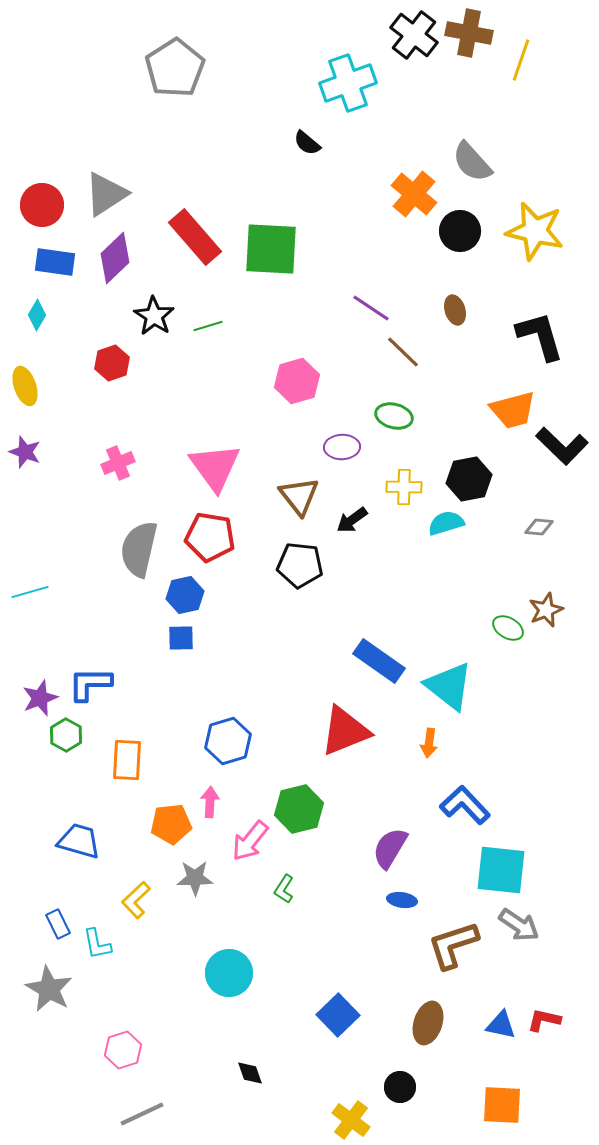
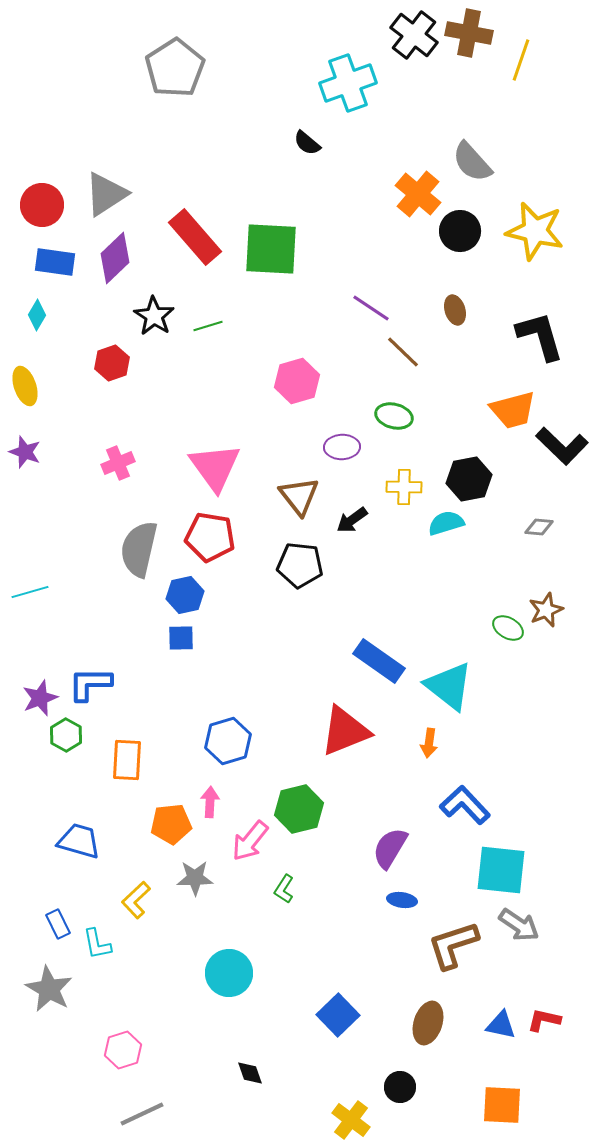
orange cross at (414, 194): moved 4 px right
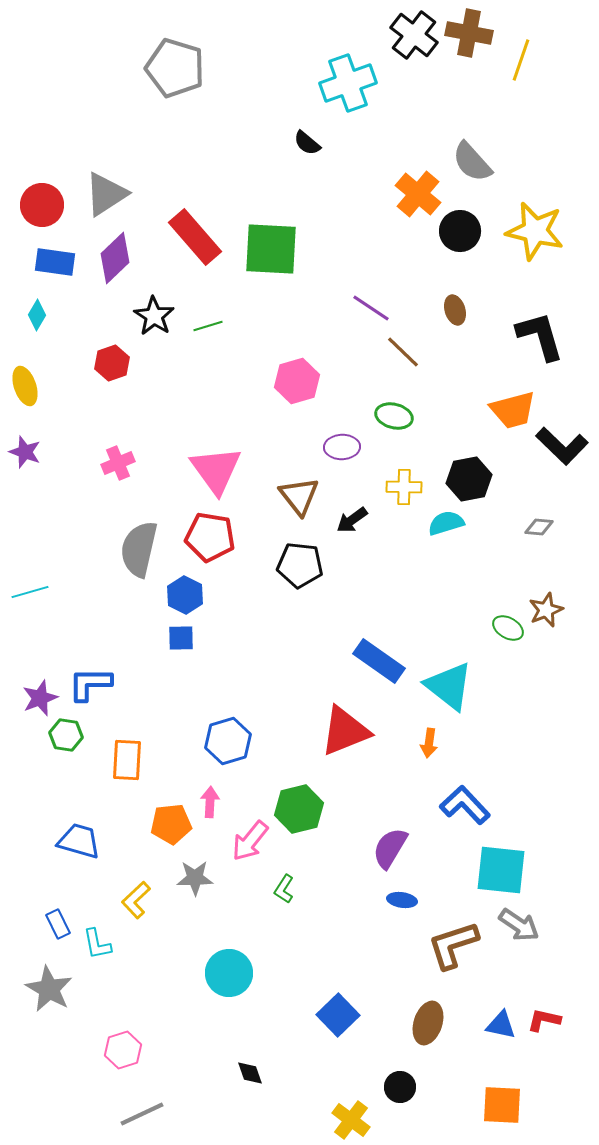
gray pentagon at (175, 68): rotated 22 degrees counterclockwise
pink triangle at (215, 467): moved 1 px right, 3 px down
blue hexagon at (185, 595): rotated 21 degrees counterclockwise
green hexagon at (66, 735): rotated 20 degrees counterclockwise
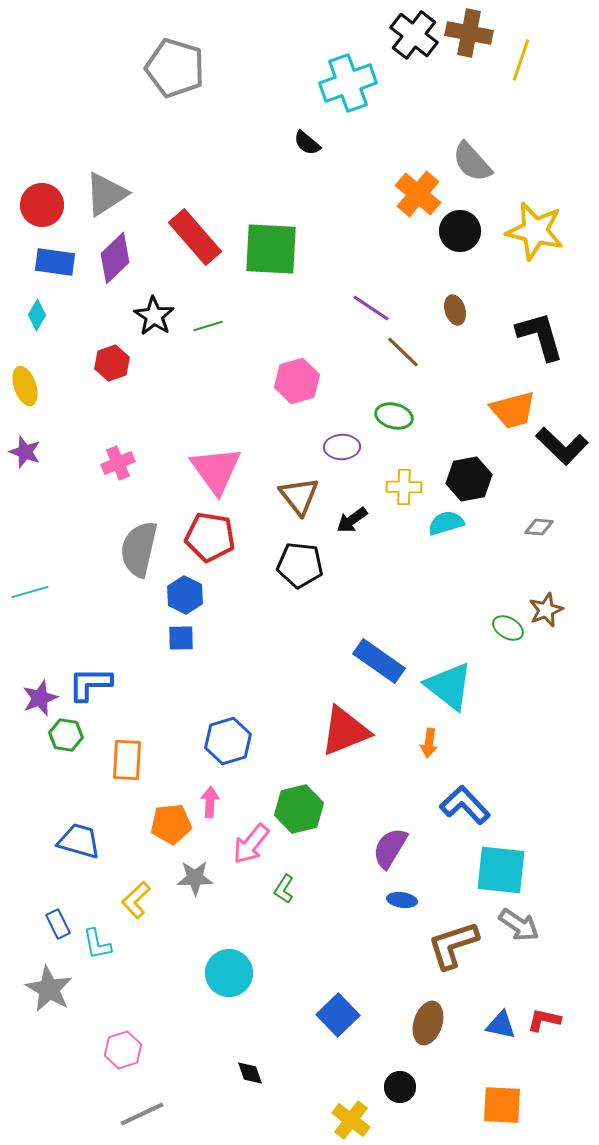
pink arrow at (250, 841): moved 1 px right, 3 px down
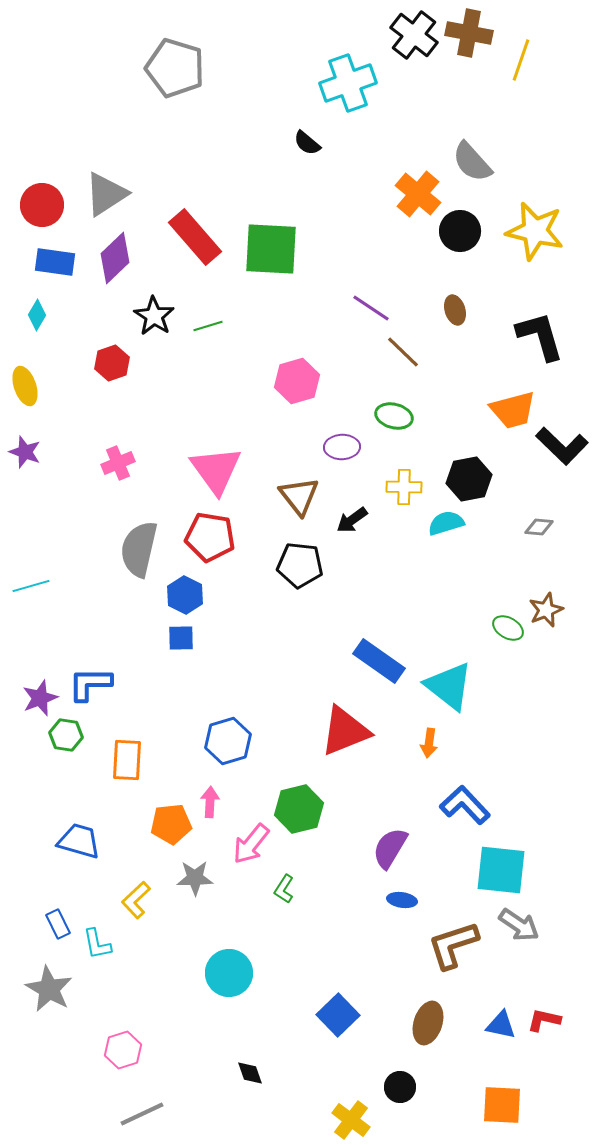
cyan line at (30, 592): moved 1 px right, 6 px up
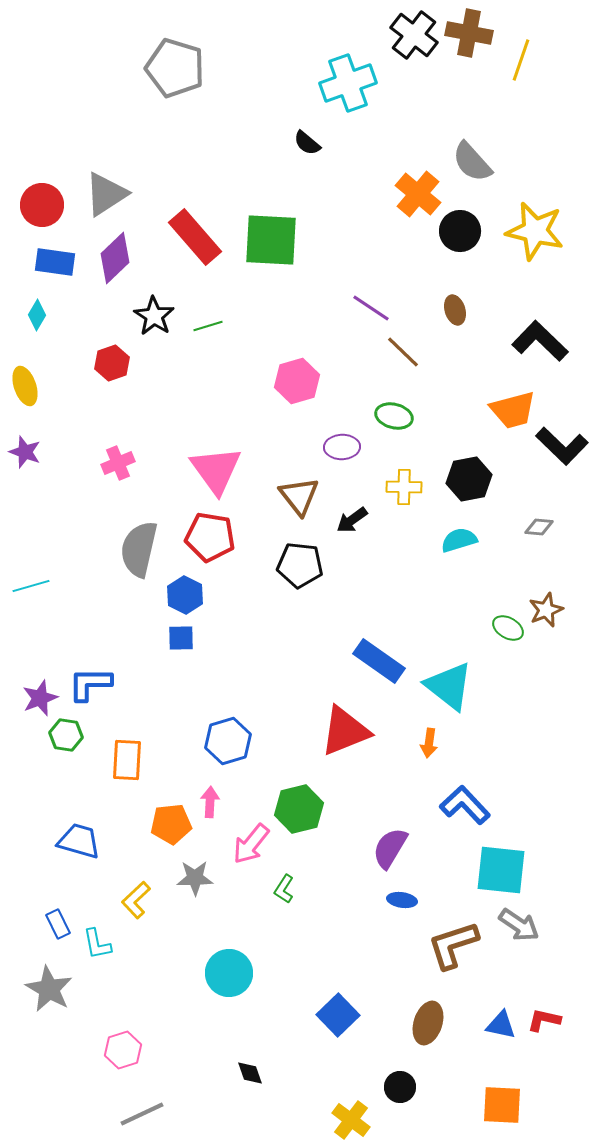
green square at (271, 249): moved 9 px up
black L-shape at (540, 336): moved 5 px down; rotated 30 degrees counterclockwise
cyan semicircle at (446, 523): moved 13 px right, 17 px down
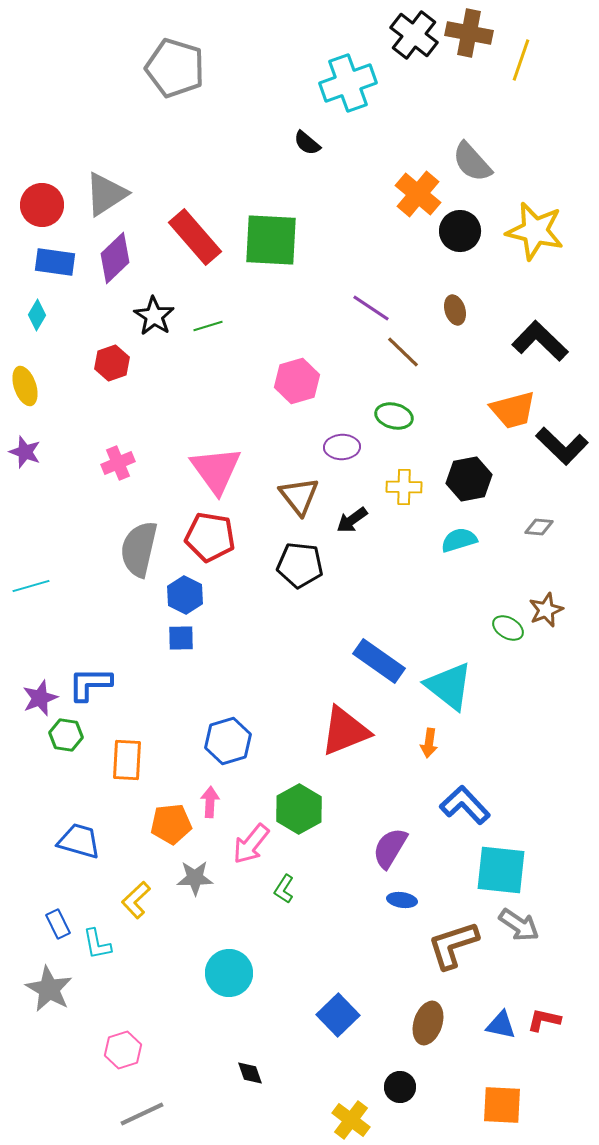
green hexagon at (299, 809): rotated 15 degrees counterclockwise
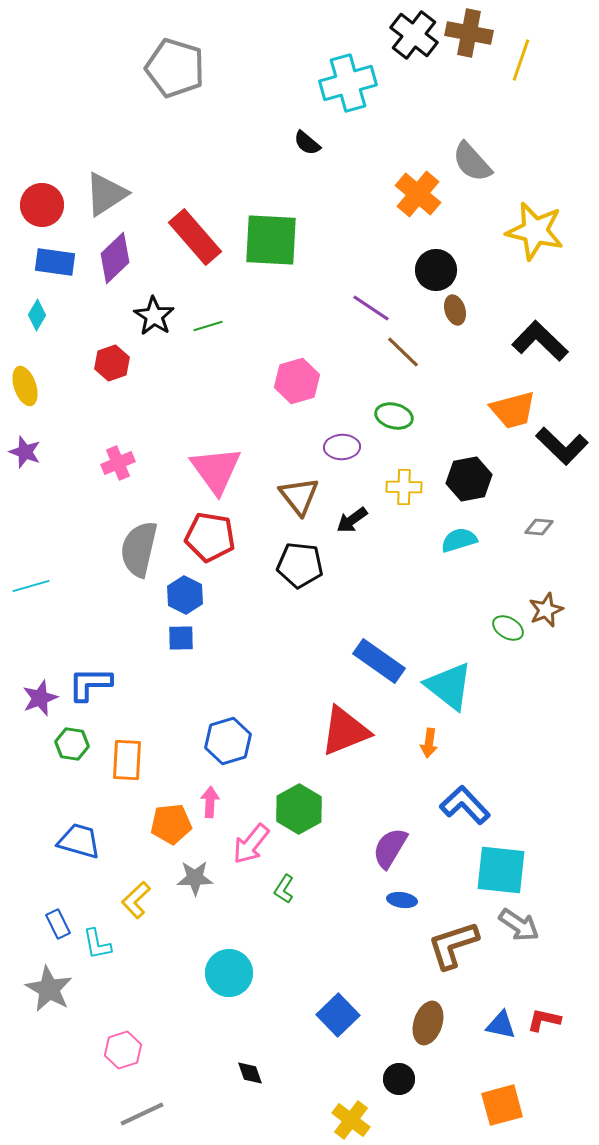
cyan cross at (348, 83): rotated 4 degrees clockwise
black circle at (460, 231): moved 24 px left, 39 px down
green hexagon at (66, 735): moved 6 px right, 9 px down
black circle at (400, 1087): moved 1 px left, 8 px up
orange square at (502, 1105): rotated 18 degrees counterclockwise
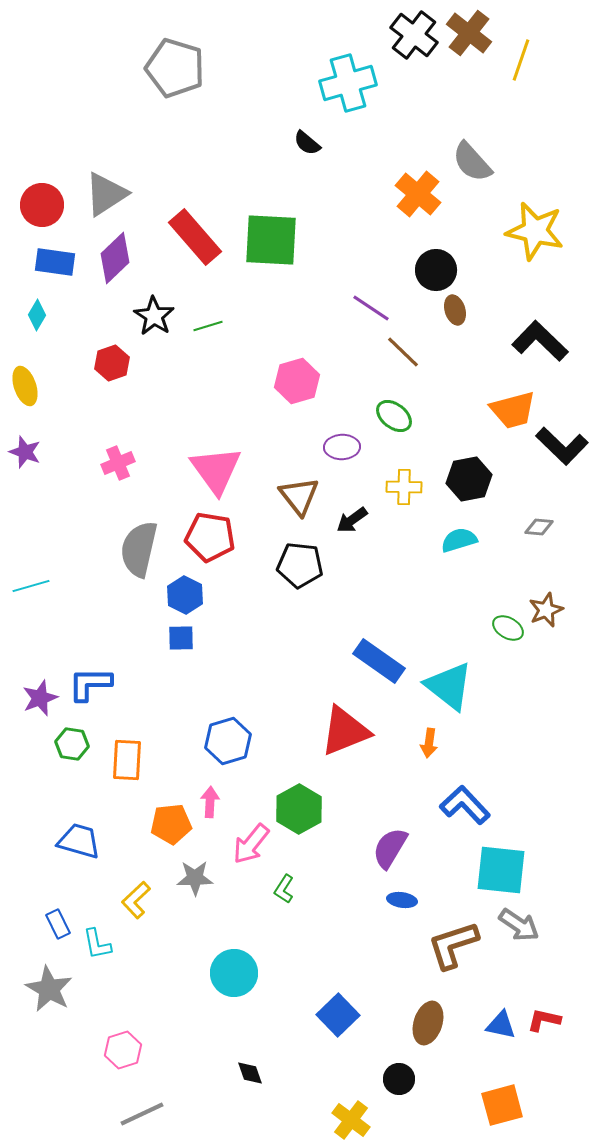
brown cross at (469, 33): rotated 27 degrees clockwise
green ellipse at (394, 416): rotated 24 degrees clockwise
cyan circle at (229, 973): moved 5 px right
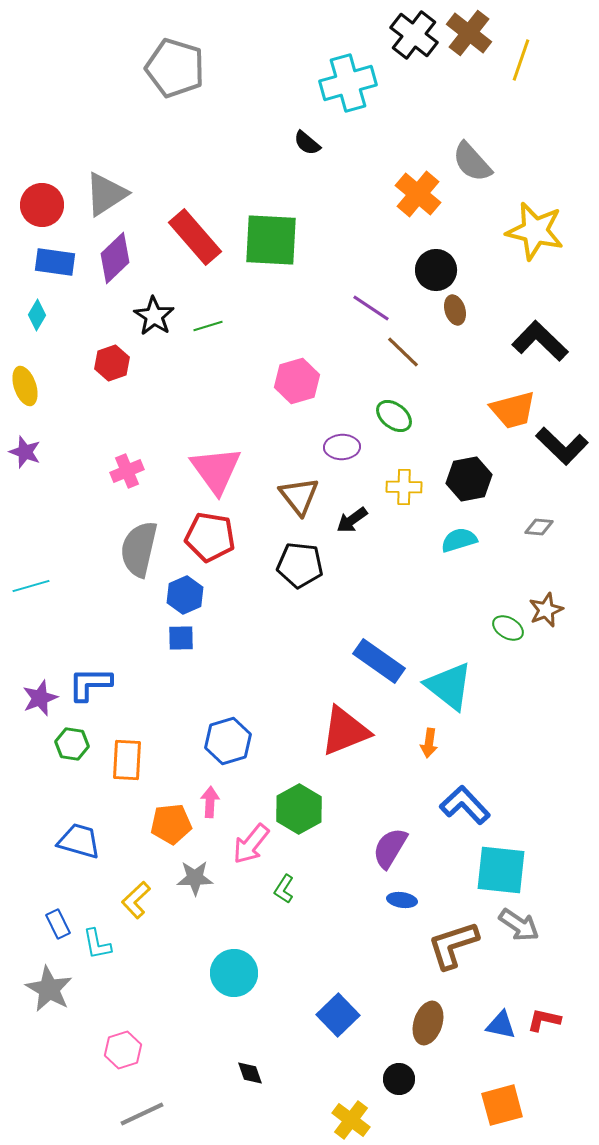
pink cross at (118, 463): moved 9 px right, 8 px down
blue hexagon at (185, 595): rotated 9 degrees clockwise
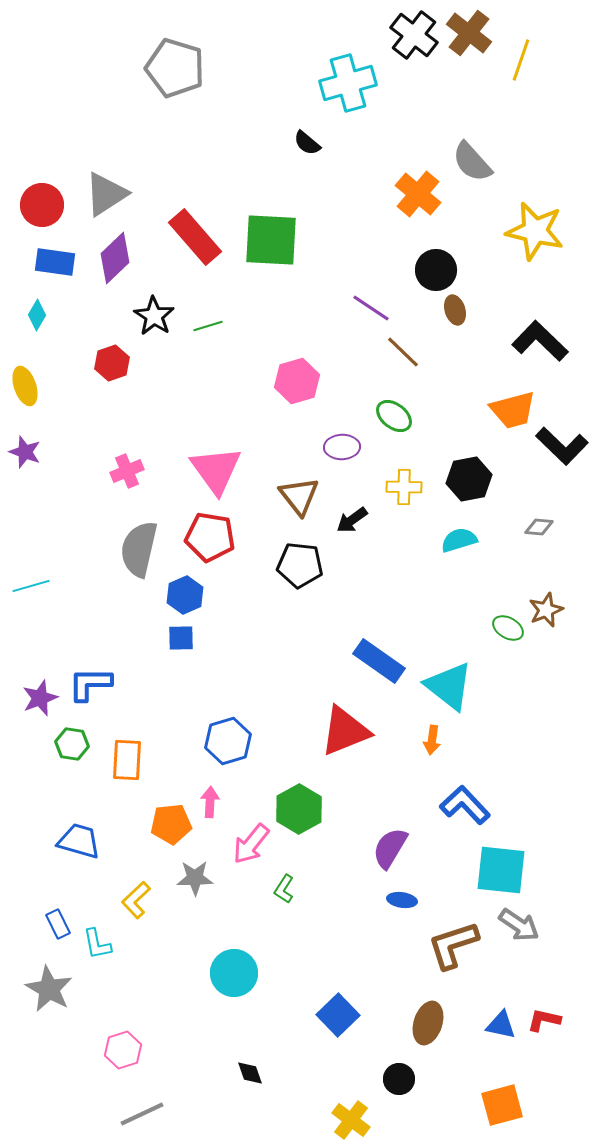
orange arrow at (429, 743): moved 3 px right, 3 px up
